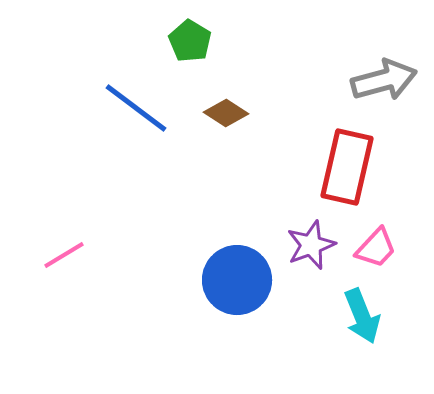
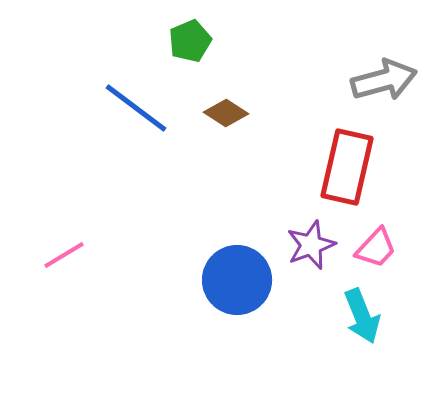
green pentagon: rotated 18 degrees clockwise
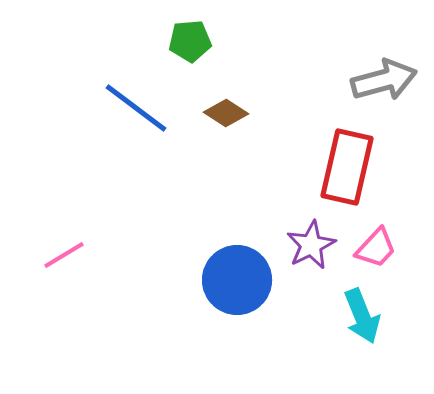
green pentagon: rotated 18 degrees clockwise
purple star: rotated 6 degrees counterclockwise
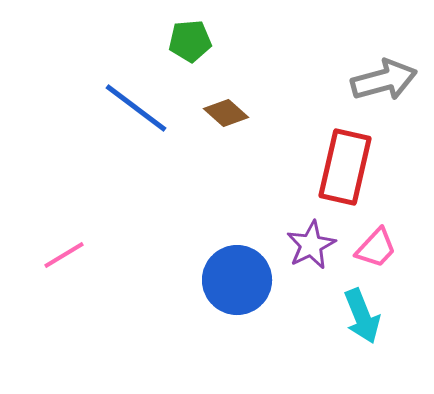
brown diamond: rotated 9 degrees clockwise
red rectangle: moved 2 px left
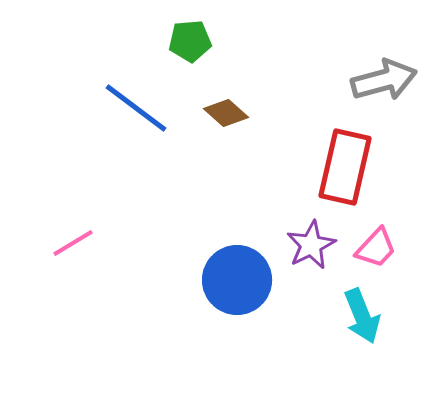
pink line: moved 9 px right, 12 px up
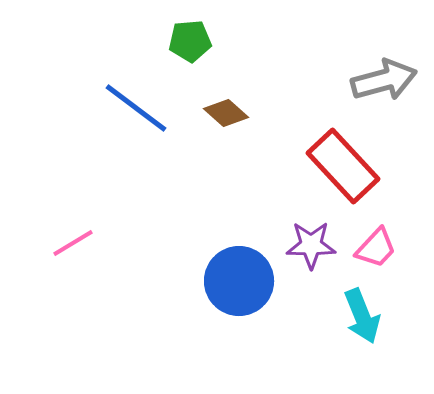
red rectangle: moved 2 px left, 1 px up; rotated 56 degrees counterclockwise
purple star: rotated 27 degrees clockwise
blue circle: moved 2 px right, 1 px down
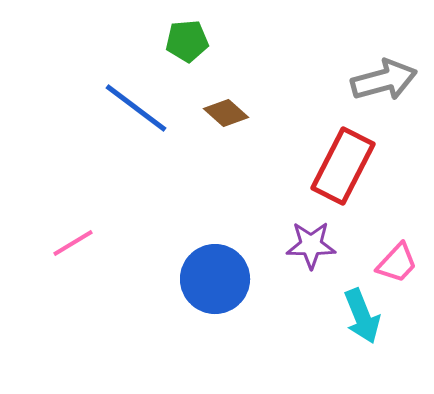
green pentagon: moved 3 px left
red rectangle: rotated 70 degrees clockwise
pink trapezoid: moved 21 px right, 15 px down
blue circle: moved 24 px left, 2 px up
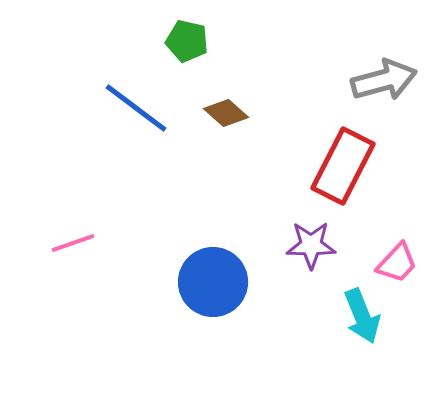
green pentagon: rotated 18 degrees clockwise
pink line: rotated 12 degrees clockwise
blue circle: moved 2 px left, 3 px down
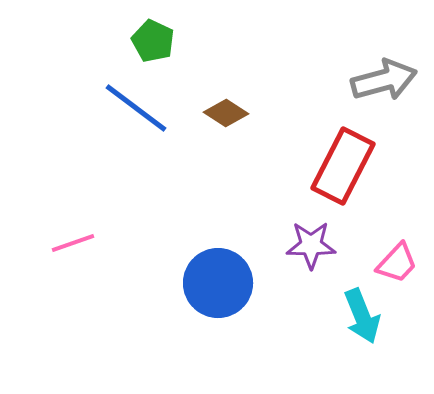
green pentagon: moved 34 px left; rotated 12 degrees clockwise
brown diamond: rotated 9 degrees counterclockwise
blue circle: moved 5 px right, 1 px down
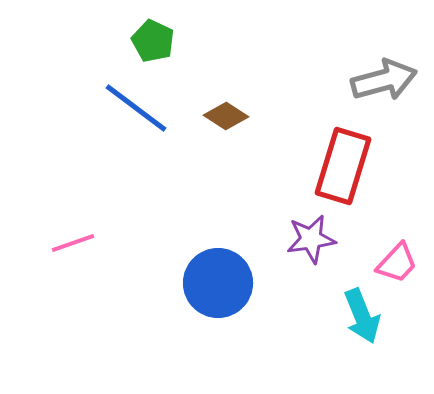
brown diamond: moved 3 px down
red rectangle: rotated 10 degrees counterclockwise
purple star: moved 6 px up; rotated 9 degrees counterclockwise
